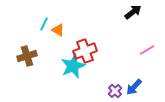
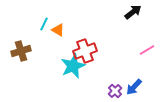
brown cross: moved 6 px left, 5 px up
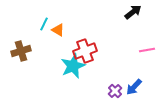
pink line: rotated 21 degrees clockwise
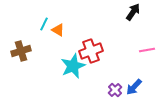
black arrow: rotated 18 degrees counterclockwise
red cross: moved 6 px right
purple cross: moved 1 px up
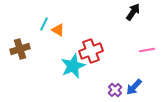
brown cross: moved 1 px left, 2 px up
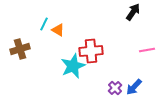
red cross: rotated 15 degrees clockwise
purple cross: moved 2 px up
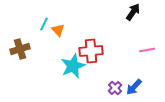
orange triangle: rotated 16 degrees clockwise
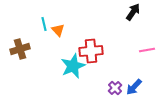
cyan line: rotated 40 degrees counterclockwise
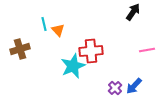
blue arrow: moved 1 px up
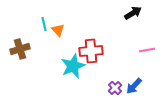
black arrow: moved 1 px down; rotated 24 degrees clockwise
